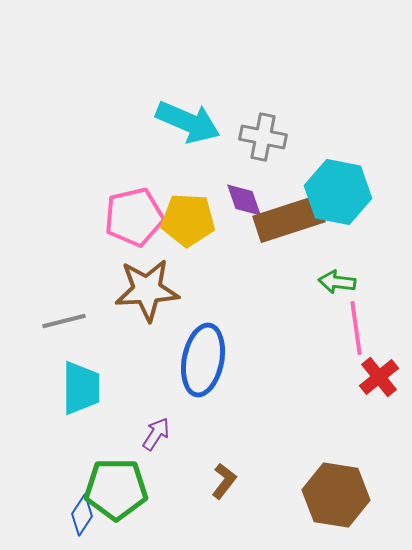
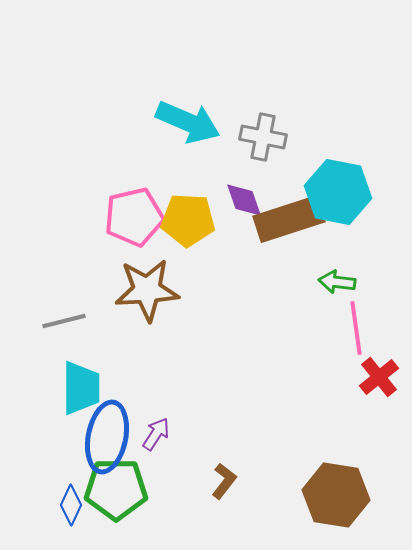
blue ellipse: moved 96 px left, 77 px down
blue diamond: moved 11 px left, 10 px up; rotated 9 degrees counterclockwise
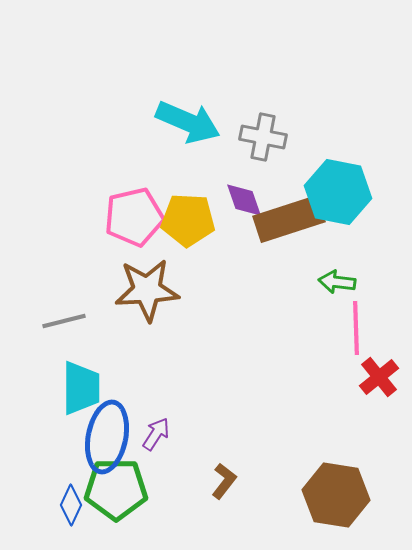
pink line: rotated 6 degrees clockwise
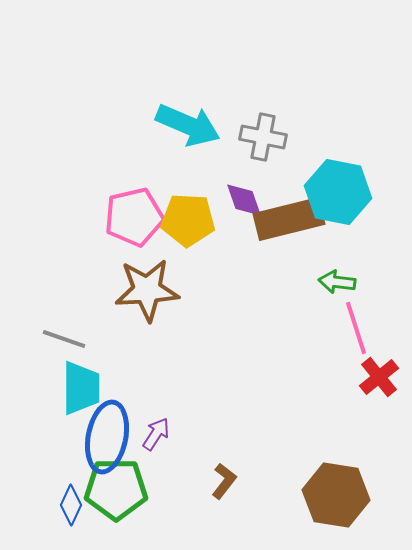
cyan arrow: moved 3 px down
brown rectangle: rotated 4 degrees clockwise
gray line: moved 18 px down; rotated 33 degrees clockwise
pink line: rotated 16 degrees counterclockwise
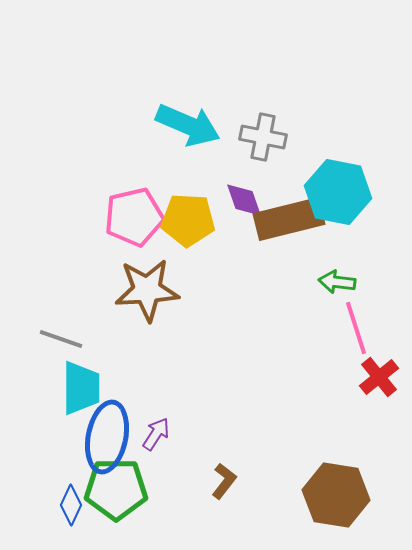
gray line: moved 3 px left
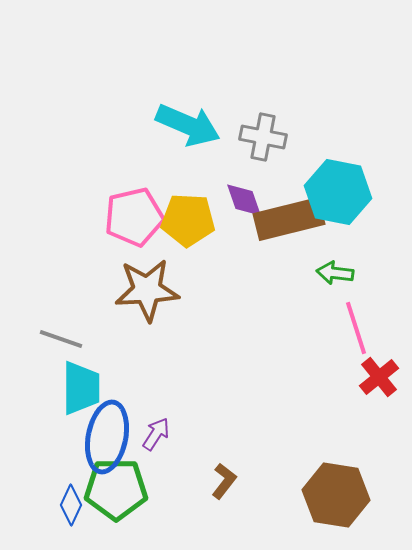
green arrow: moved 2 px left, 9 px up
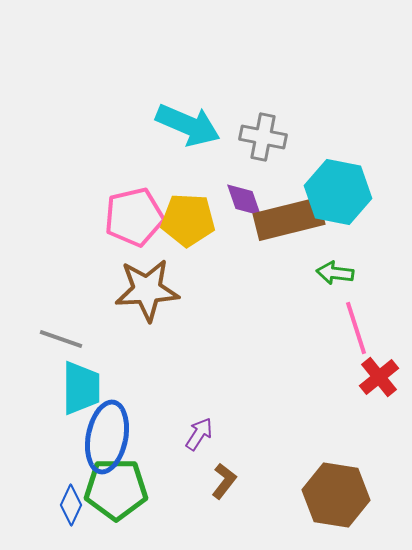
purple arrow: moved 43 px right
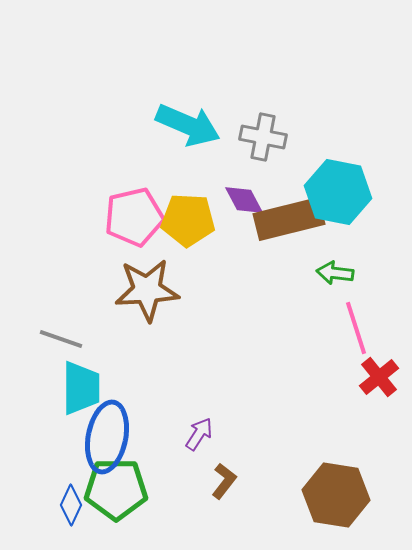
purple diamond: rotated 9 degrees counterclockwise
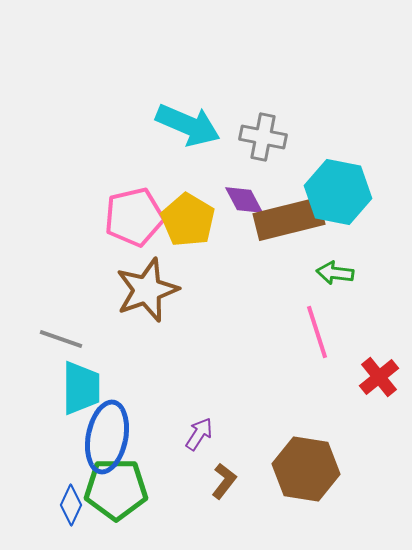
yellow pentagon: rotated 28 degrees clockwise
brown star: rotated 16 degrees counterclockwise
pink line: moved 39 px left, 4 px down
brown hexagon: moved 30 px left, 26 px up
